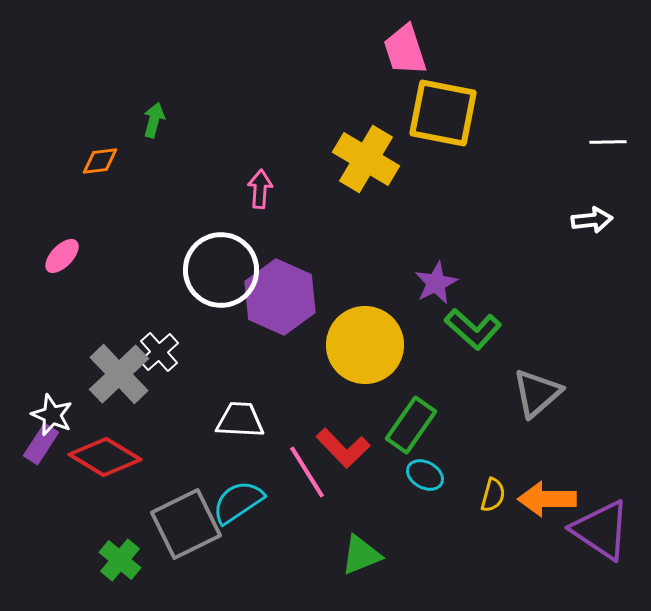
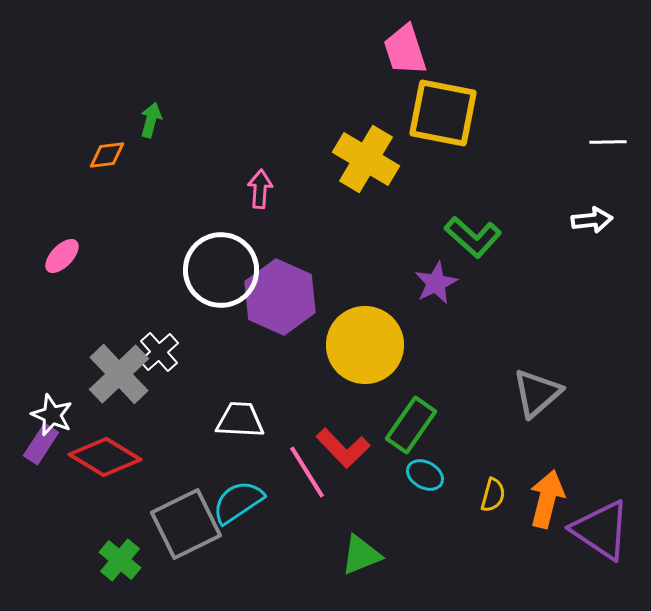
green arrow: moved 3 px left
orange diamond: moved 7 px right, 6 px up
green L-shape: moved 92 px up
orange arrow: rotated 104 degrees clockwise
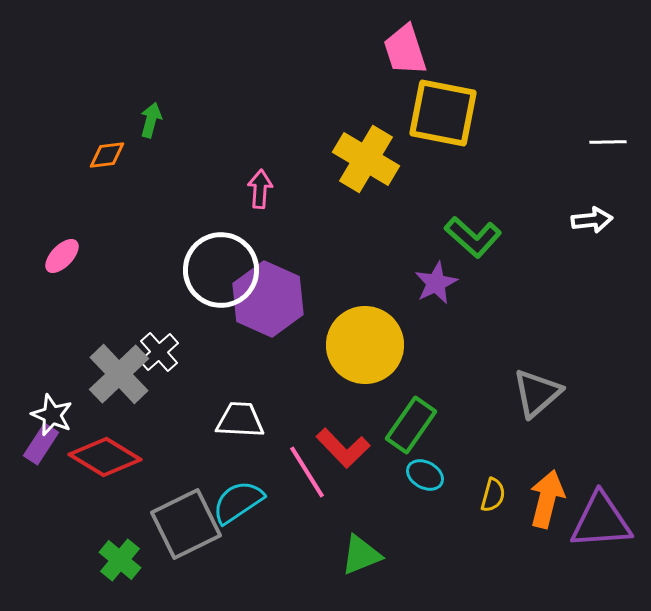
purple hexagon: moved 12 px left, 2 px down
purple triangle: moved 9 px up; rotated 38 degrees counterclockwise
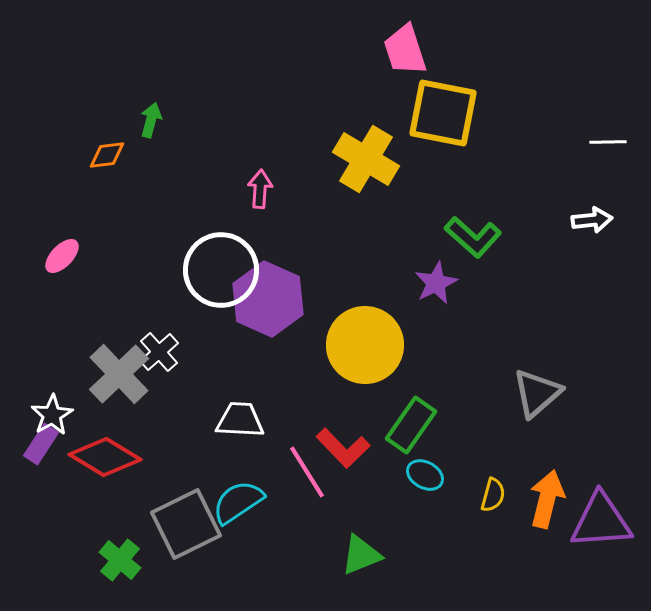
white star: rotated 18 degrees clockwise
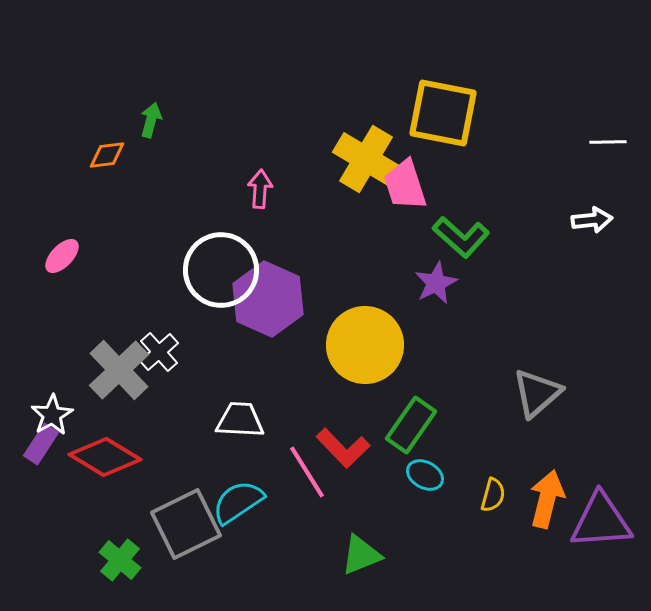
pink trapezoid: moved 135 px down
green L-shape: moved 12 px left
gray cross: moved 4 px up
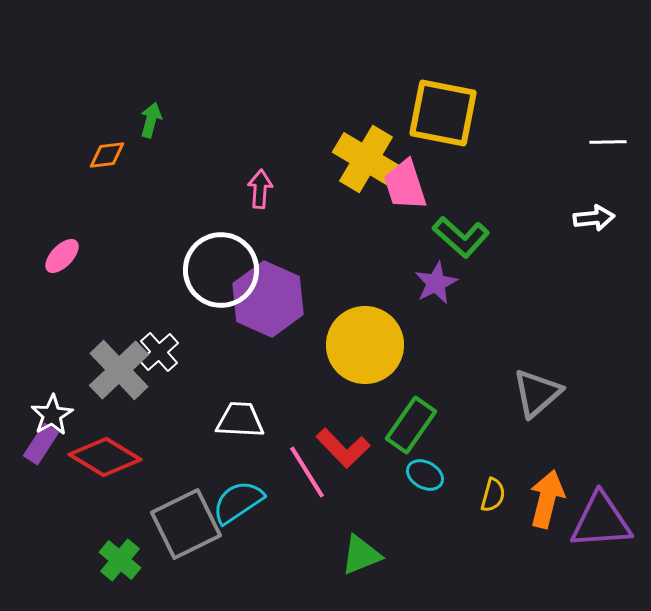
white arrow: moved 2 px right, 2 px up
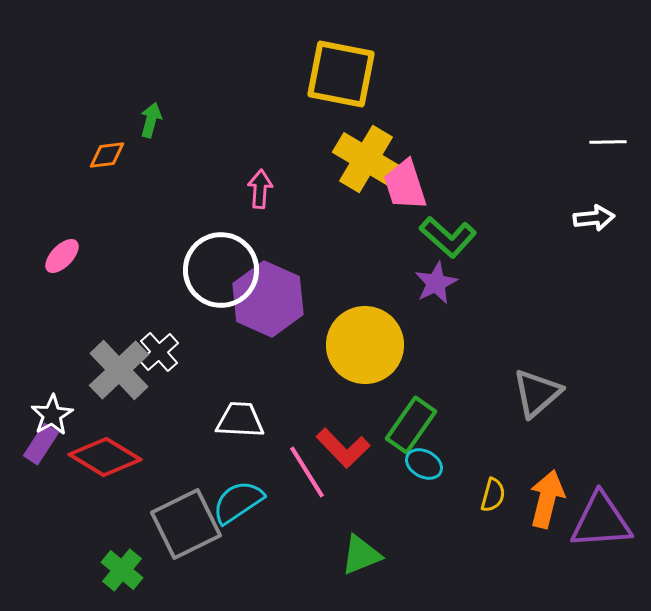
yellow square: moved 102 px left, 39 px up
green L-shape: moved 13 px left
cyan ellipse: moved 1 px left, 11 px up
green cross: moved 2 px right, 10 px down
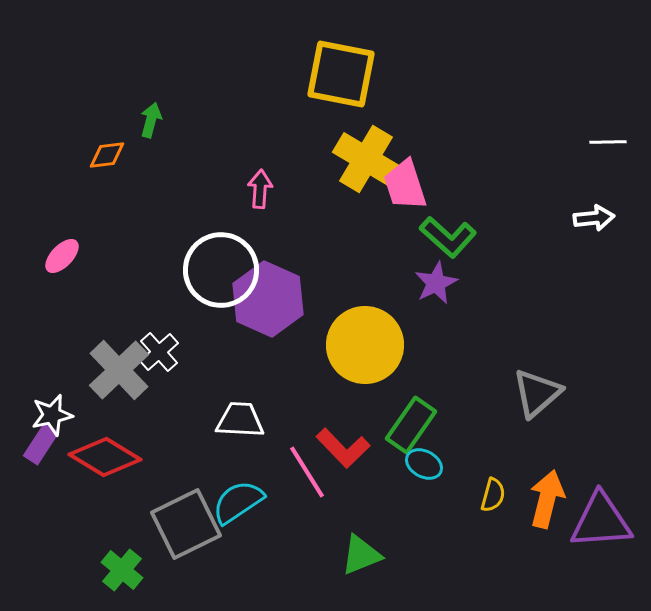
white star: rotated 18 degrees clockwise
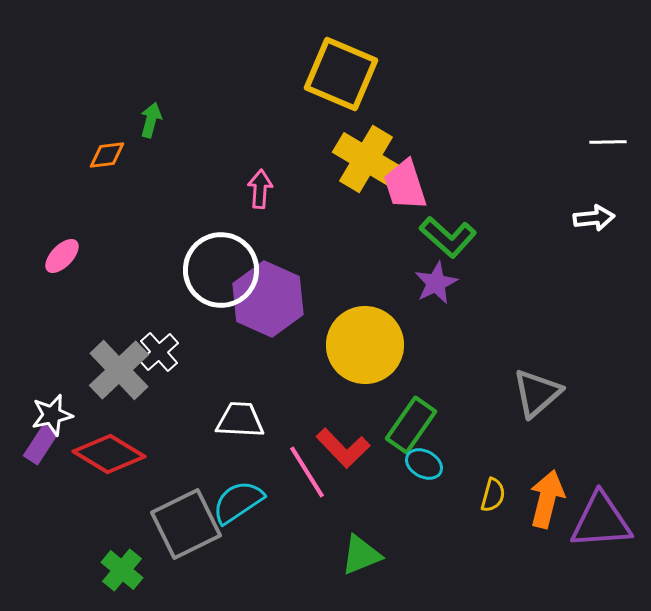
yellow square: rotated 12 degrees clockwise
red diamond: moved 4 px right, 3 px up
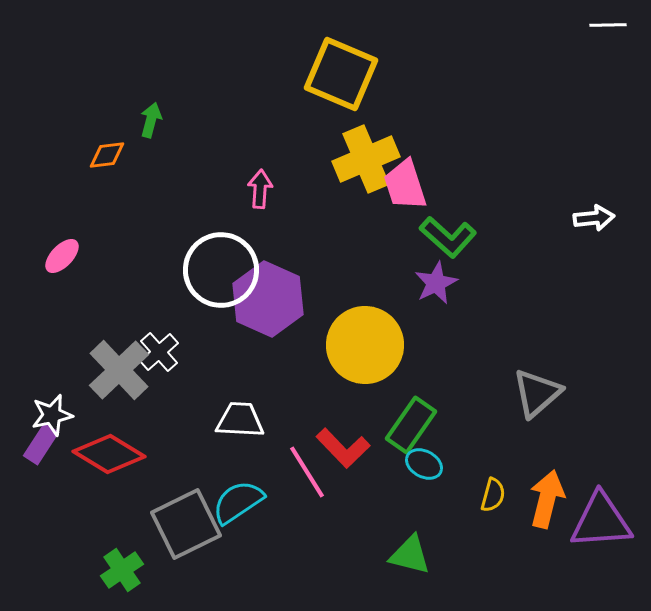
white line: moved 117 px up
yellow cross: rotated 36 degrees clockwise
green triangle: moved 49 px right; rotated 36 degrees clockwise
green cross: rotated 15 degrees clockwise
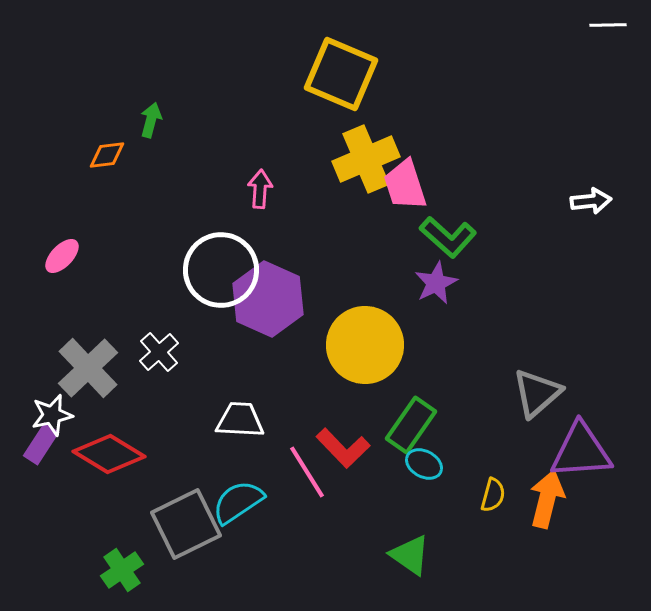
white arrow: moved 3 px left, 17 px up
gray cross: moved 31 px left, 2 px up
purple triangle: moved 20 px left, 70 px up
green triangle: rotated 21 degrees clockwise
